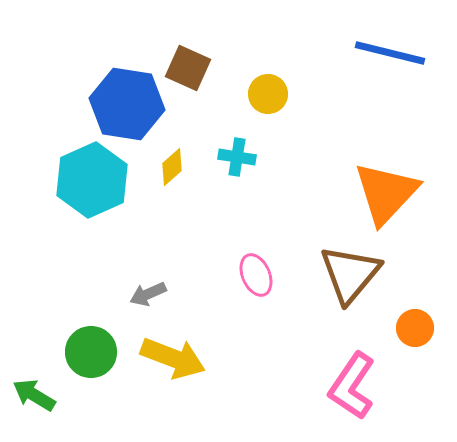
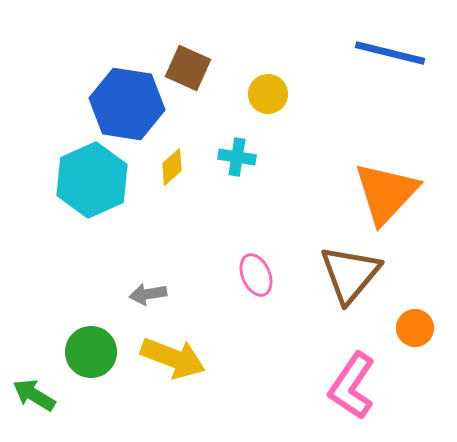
gray arrow: rotated 15 degrees clockwise
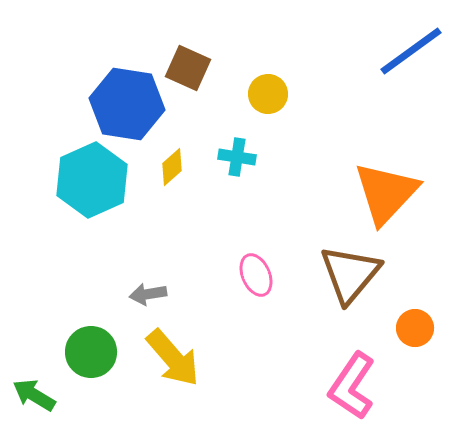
blue line: moved 21 px right, 2 px up; rotated 50 degrees counterclockwise
yellow arrow: rotated 28 degrees clockwise
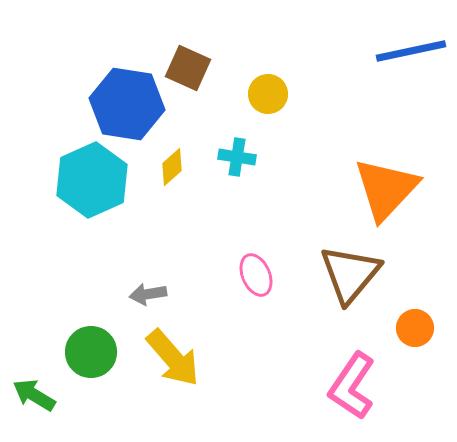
blue line: rotated 24 degrees clockwise
orange triangle: moved 4 px up
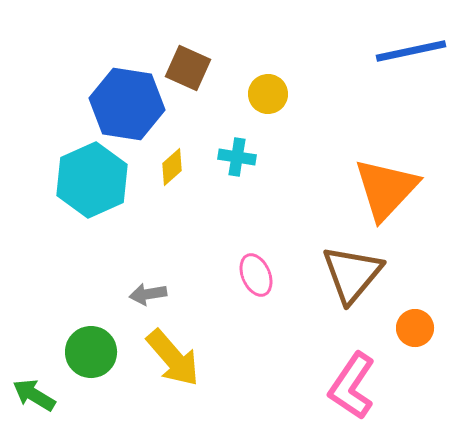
brown triangle: moved 2 px right
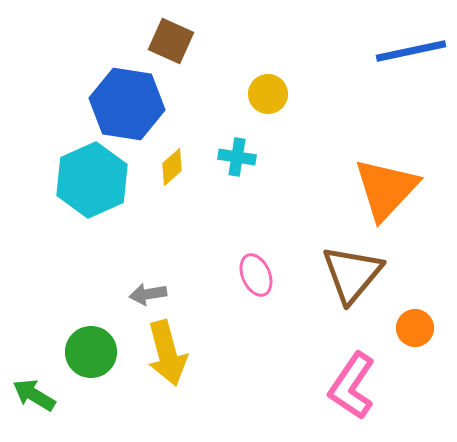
brown square: moved 17 px left, 27 px up
yellow arrow: moved 6 px left, 5 px up; rotated 26 degrees clockwise
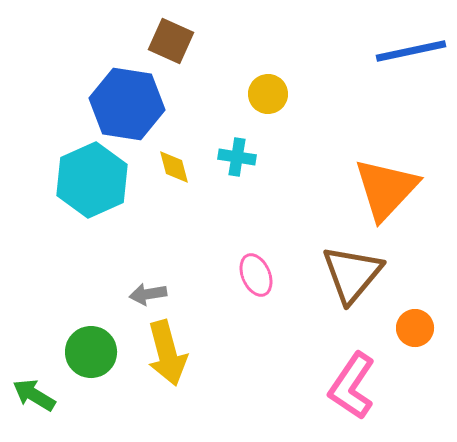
yellow diamond: moved 2 px right; rotated 63 degrees counterclockwise
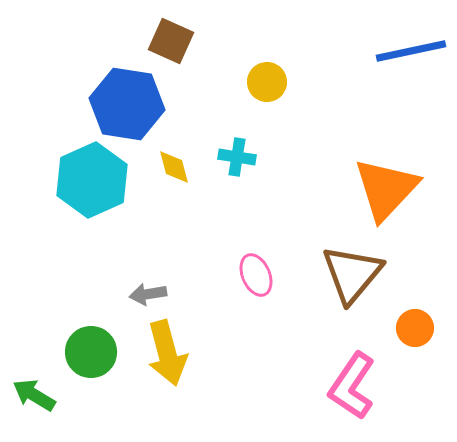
yellow circle: moved 1 px left, 12 px up
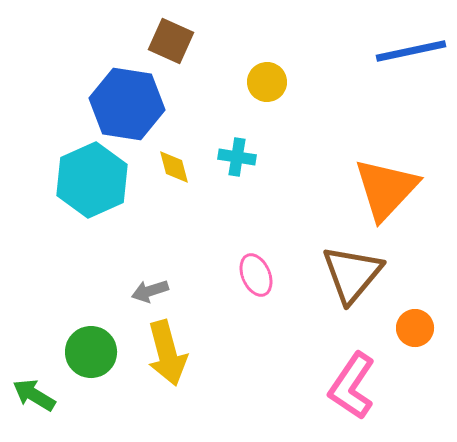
gray arrow: moved 2 px right, 3 px up; rotated 9 degrees counterclockwise
